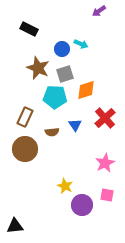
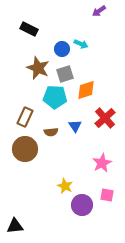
blue triangle: moved 1 px down
brown semicircle: moved 1 px left
pink star: moved 3 px left
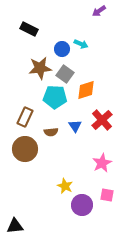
brown star: moved 2 px right; rotated 30 degrees counterclockwise
gray square: rotated 36 degrees counterclockwise
red cross: moved 3 px left, 2 px down
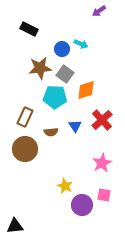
pink square: moved 3 px left
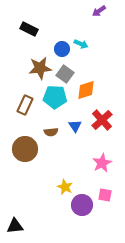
brown rectangle: moved 12 px up
yellow star: moved 1 px down
pink square: moved 1 px right
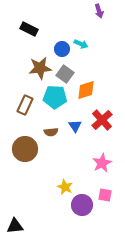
purple arrow: rotated 72 degrees counterclockwise
